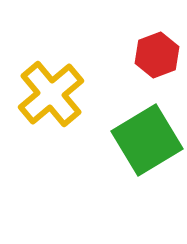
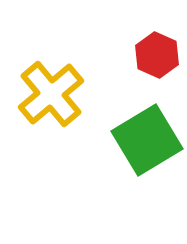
red hexagon: rotated 15 degrees counterclockwise
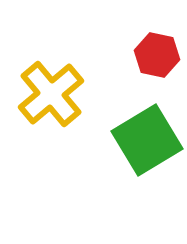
red hexagon: rotated 12 degrees counterclockwise
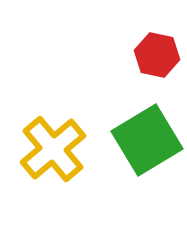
yellow cross: moved 2 px right, 55 px down
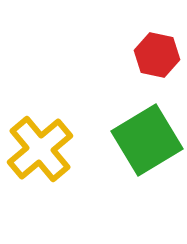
yellow cross: moved 13 px left
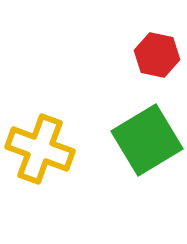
yellow cross: rotated 30 degrees counterclockwise
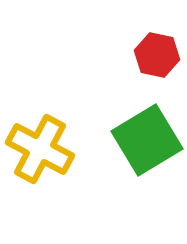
yellow cross: rotated 8 degrees clockwise
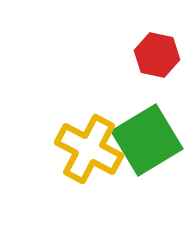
yellow cross: moved 49 px right
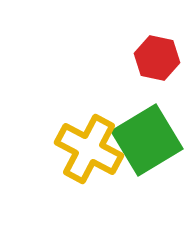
red hexagon: moved 3 px down
